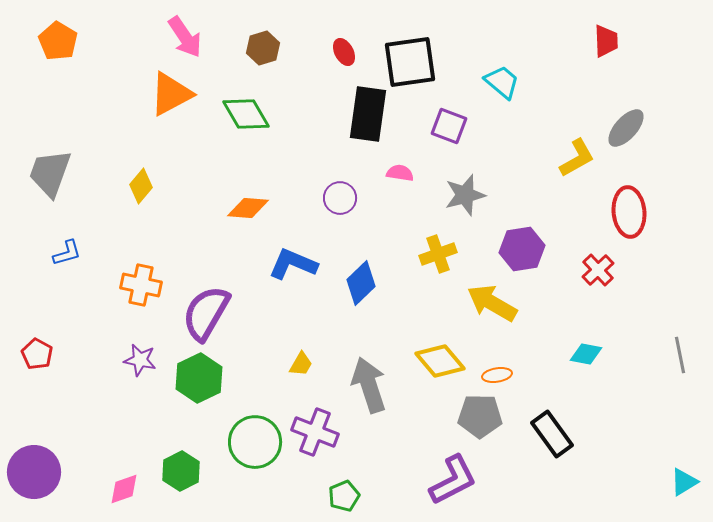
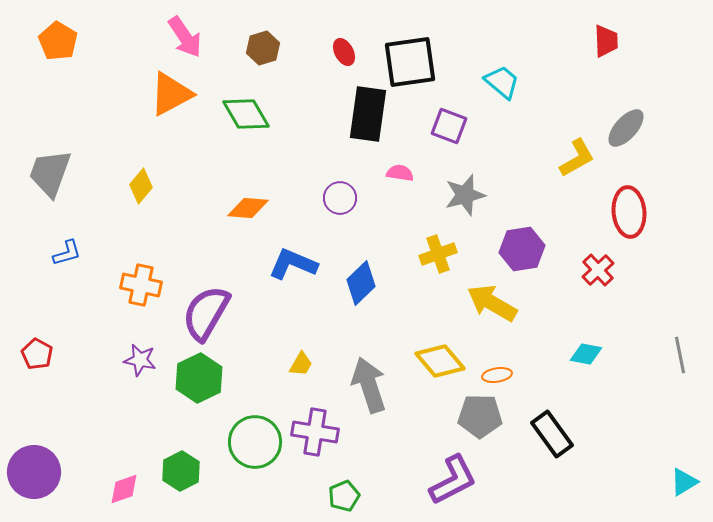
purple cross at (315, 432): rotated 12 degrees counterclockwise
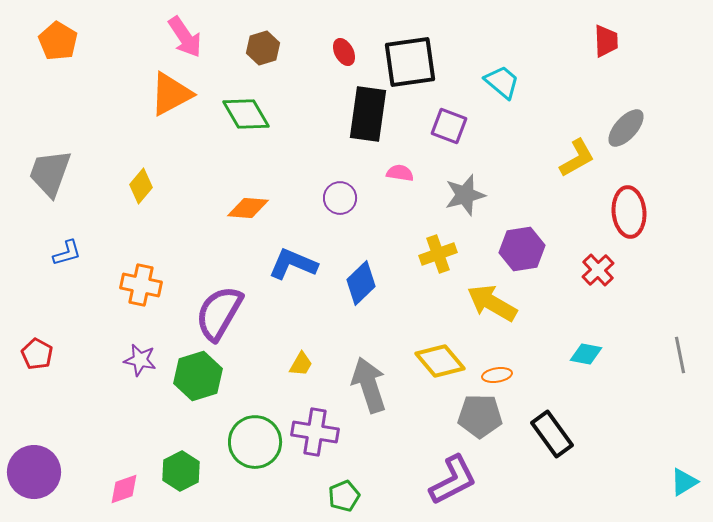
purple semicircle at (206, 313): moved 13 px right
green hexagon at (199, 378): moved 1 px left, 2 px up; rotated 9 degrees clockwise
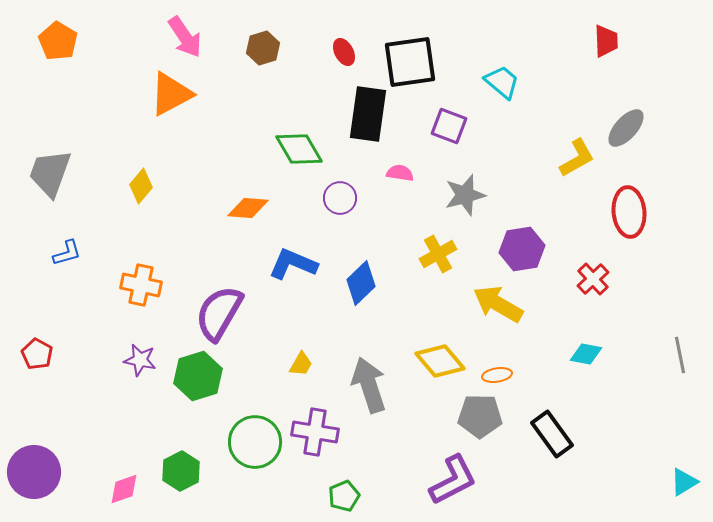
green diamond at (246, 114): moved 53 px right, 35 px down
yellow cross at (438, 254): rotated 9 degrees counterclockwise
red cross at (598, 270): moved 5 px left, 9 px down
yellow arrow at (492, 303): moved 6 px right, 1 px down
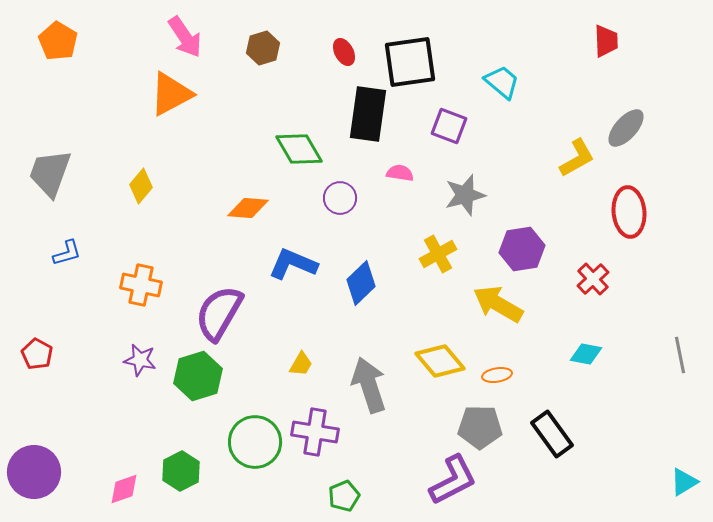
gray pentagon at (480, 416): moved 11 px down
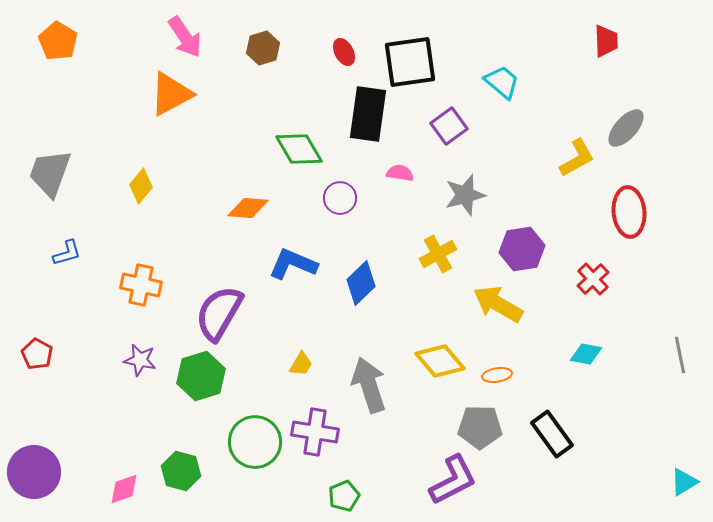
purple square at (449, 126): rotated 33 degrees clockwise
green hexagon at (198, 376): moved 3 px right
green hexagon at (181, 471): rotated 18 degrees counterclockwise
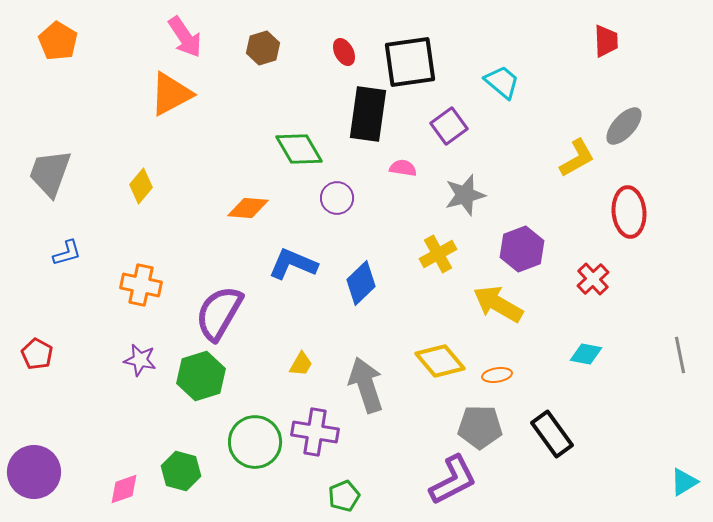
gray ellipse at (626, 128): moved 2 px left, 2 px up
pink semicircle at (400, 173): moved 3 px right, 5 px up
purple circle at (340, 198): moved 3 px left
purple hexagon at (522, 249): rotated 12 degrees counterclockwise
gray arrow at (369, 385): moved 3 px left
